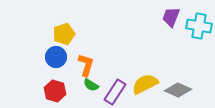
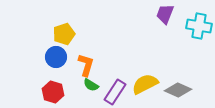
purple trapezoid: moved 6 px left, 3 px up
red hexagon: moved 2 px left, 1 px down
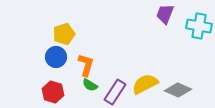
green semicircle: moved 1 px left
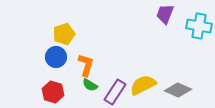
yellow semicircle: moved 2 px left, 1 px down
